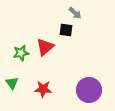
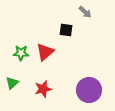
gray arrow: moved 10 px right, 1 px up
red triangle: moved 5 px down
green star: rotated 14 degrees clockwise
green triangle: rotated 24 degrees clockwise
red star: rotated 18 degrees counterclockwise
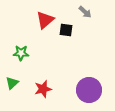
red triangle: moved 32 px up
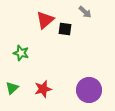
black square: moved 1 px left, 1 px up
green star: rotated 14 degrees clockwise
green triangle: moved 5 px down
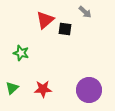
red star: rotated 12 degrees clockwise
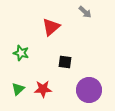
red triangle: moved 6 px right, 7 px down
black square: moved 33 px down
green triangle: moved 6 px right, 1 px down
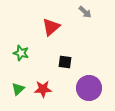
purple circle: moved 2 px up
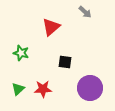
purple circle: moved 1 px right
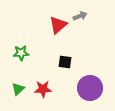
gray arrow: moved 5 px left, 4 px down; rotated 64 degrees counterclockwise
red triangle: moved 7 px right, 2 px up
green star: rotated 21 degrees counterclockwise
